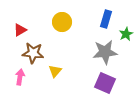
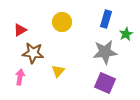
yellow triangle: moved 3 px right
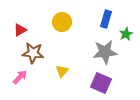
yellow triangle: moved 4 px right
pink arrow: rotated 35 degrees clockwise
purple square: moved 4 px left
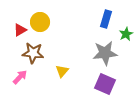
yellow circle: moved 22 px left
gray star: moved 1 px down
purple square: moved 4 px right, 1 px down
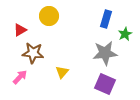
yellow circle: moved 9 px right, 6 px up
green star: moved 1 px left
yellow triangle: moved 1 px down
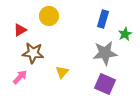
blue rectangle: moved 3 px left
